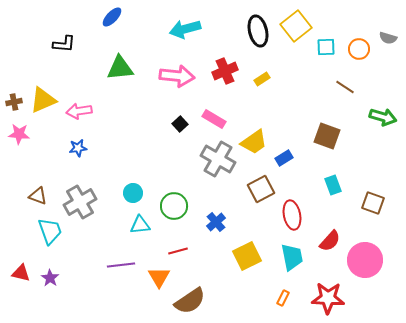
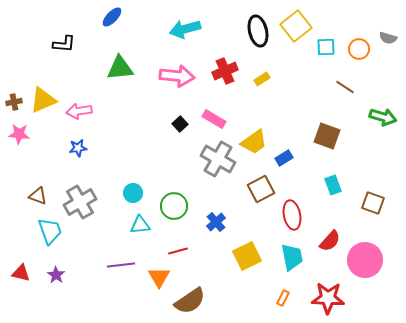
purple star at (50, 278): moved 6 px right, 3 px up
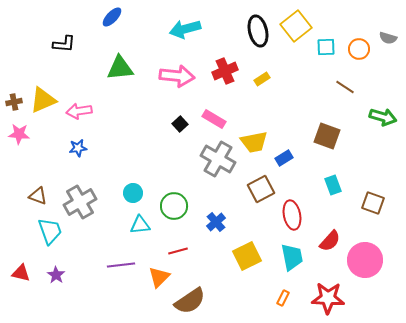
yellow trapezoid at (254, 142): rotated 24 degrees clockwise
orange triangle at (159, 277): rotated 15 degrees clockwise
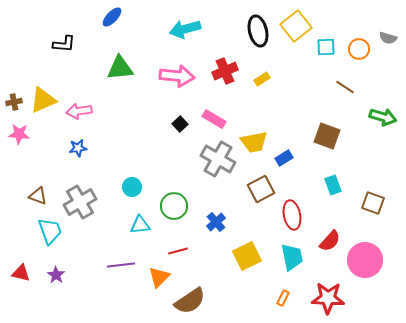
cyan circle at (133, 193): moved 1 px left, 6 px up
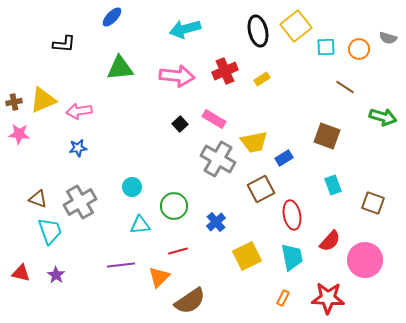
brown triangle at (38, 196): moved 3 px down
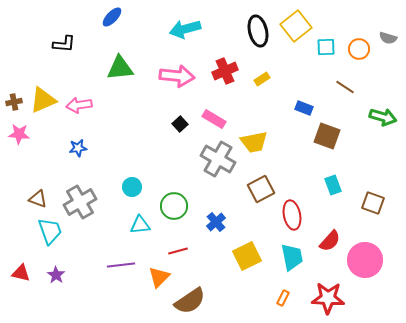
pink arrow at (79, 111): moved 6 px up
blue rectangle at (284, 158): moved 20 px right, 50 px up; rotated 54 degrees clockwise
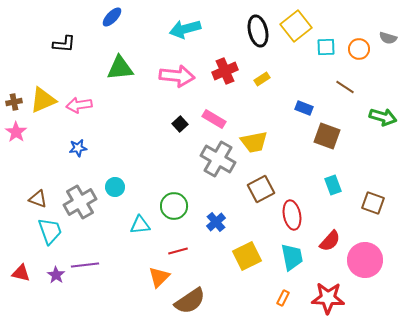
pink star at (19, 134): moved 3 px left, 2 px up; rotated 30 degrees clockwise
cyan circle at (132, 187): moved 17 px left
purple line at (121, 265): moved 36 px left
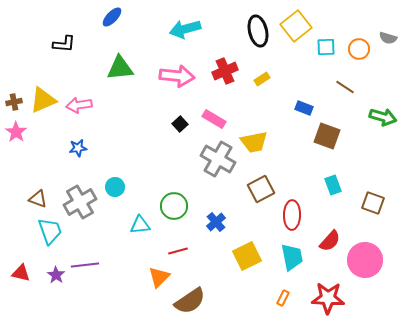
red ellipse at (292, 215): rotated 12 degrees clockwise
